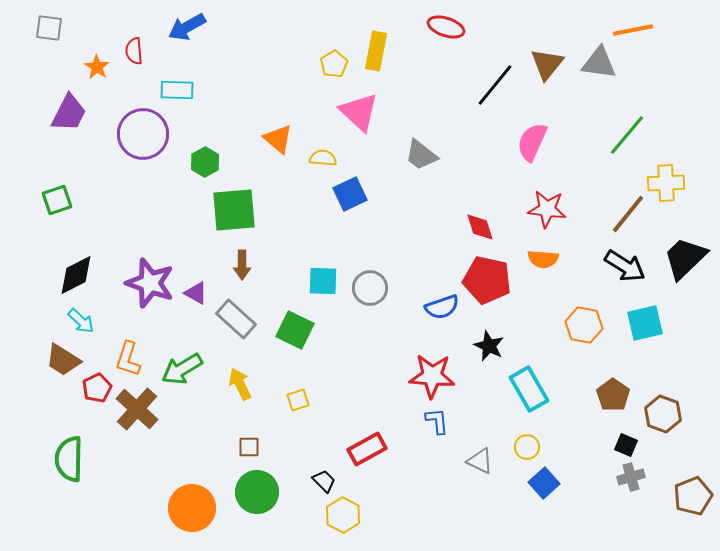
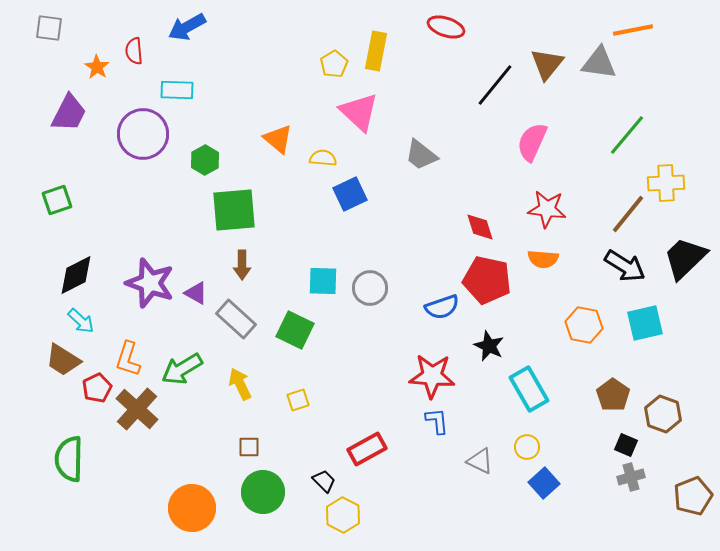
green hexagon at (205, 162): moved 2 px up
green circle at (257, 492): moved 6 px right
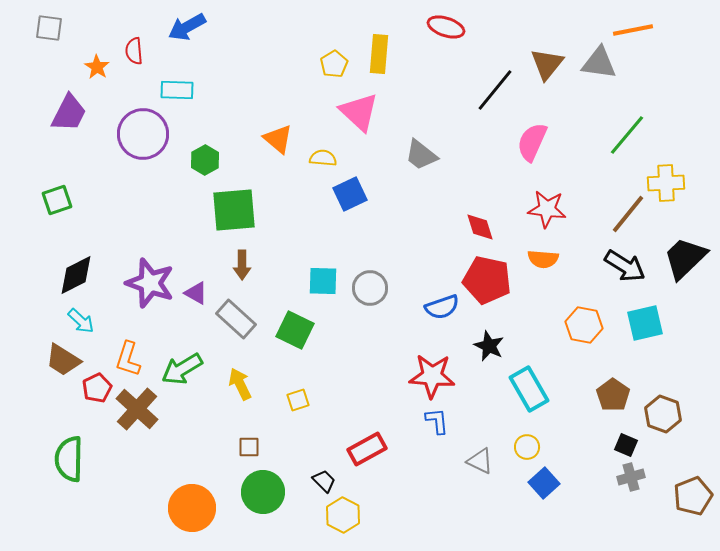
yellow rectangle at (376, 51): moved 3 px right, 3 px down; rotated 6 degrees counterclockwise
black line at (495, 85): moved 5 px down
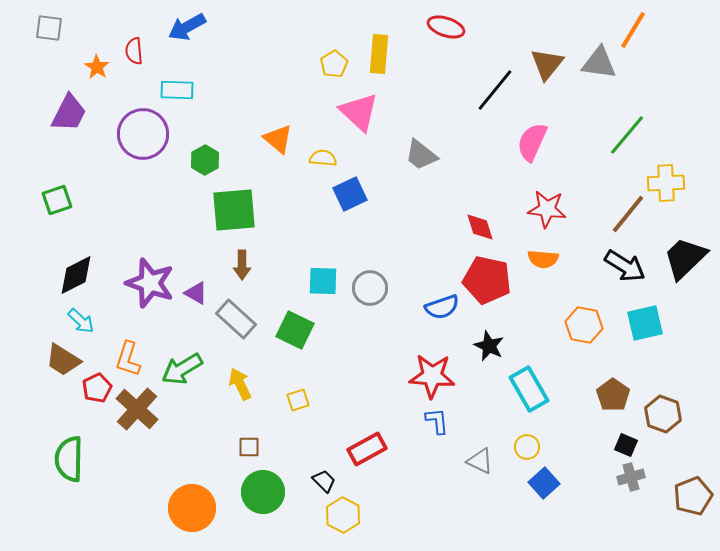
orange line at (633, 30): rotated 48 degrees counterclockwise
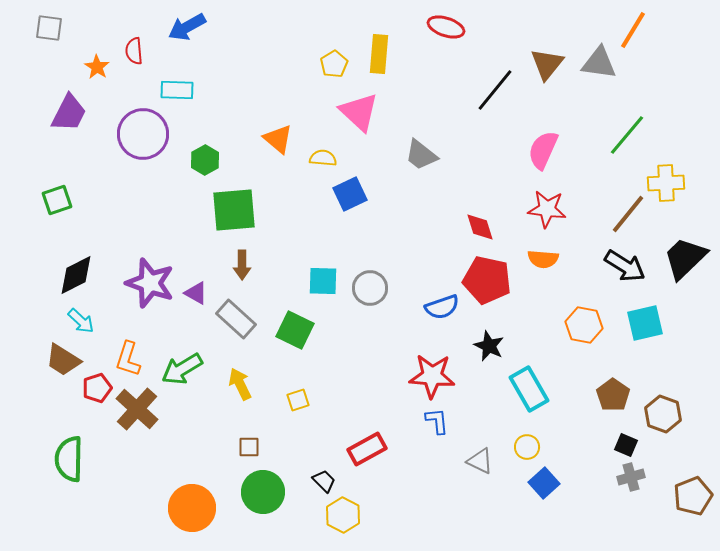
pink semicircle at (532, 142): moved 11 px right, 8 px down
red pentagon at (97, 388): rotated 8 degrees clockwise
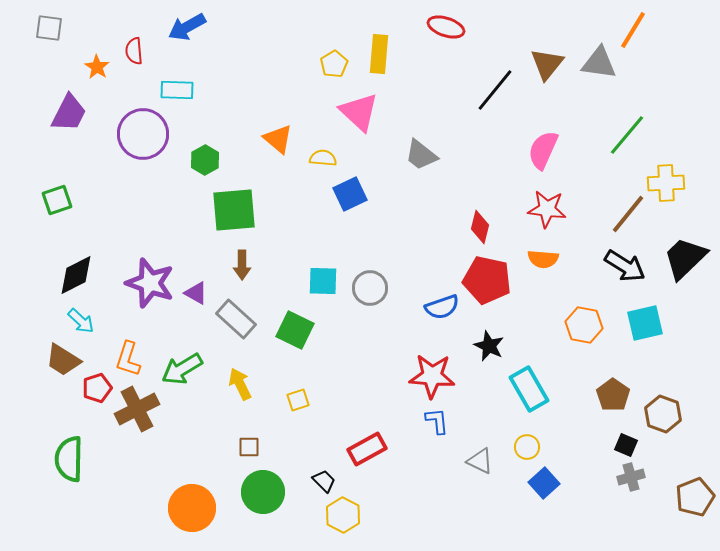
red diamond at (480, 227): rotated 32 degrees clockwise
brown cross at (137, 409): rotated 21 degrees clockwise
brown pentagon at (693, 496): moved 2 px right, 1 px down
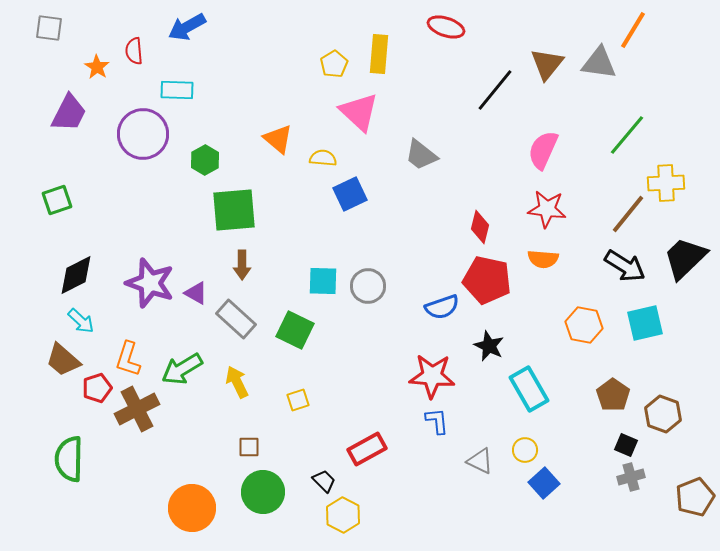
gray circle at (370, 288): moved 2 px left, 2 px up
brown trapezoid at (63, 360): rotated 9 degrees clockwise
yellow arrow at (240, 384): moved 3 px left, 2 px up
yellow circle at (527, 447): moved 2 px left, 3 px down
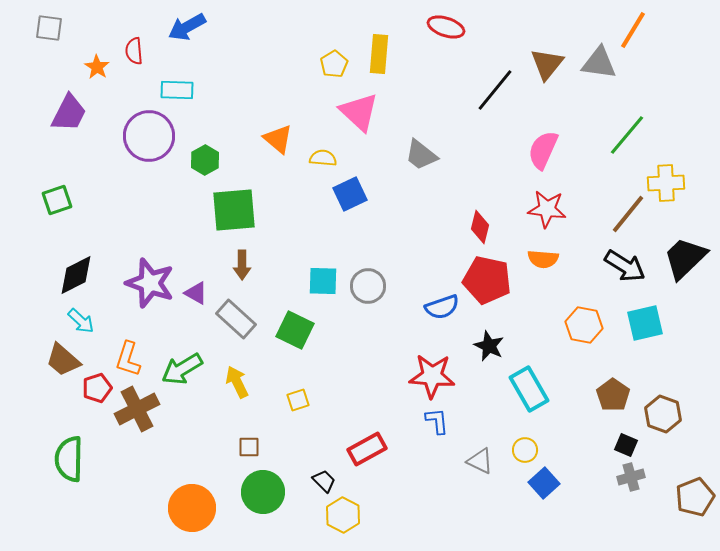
purple circle at (143, 134): moved 6 px right, 2 px down
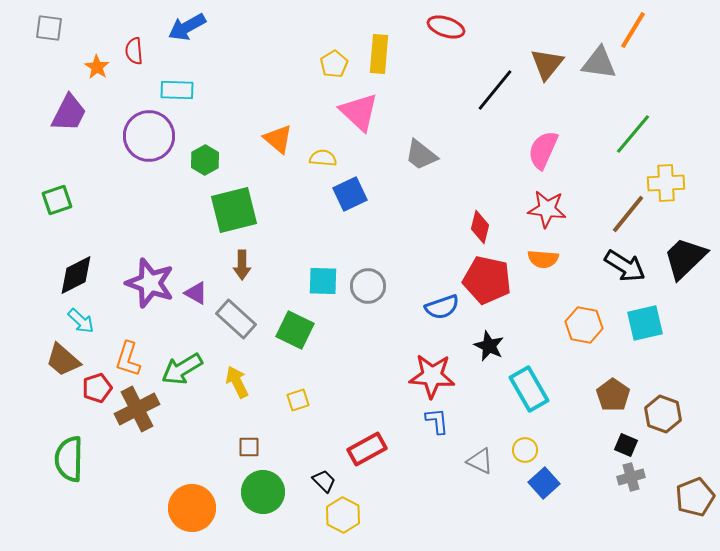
green line at (627, 135): moved 6 px right, 1 px up
green square at (234, 210): rotated 9 degrees counterclockwise
